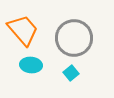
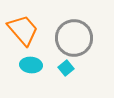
cyan square: moved 5 px left, 5 px up
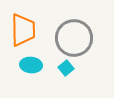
orange trapezoid: rotated 40 degrees clockwise
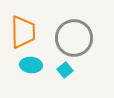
orange trapezoid: moved 2 px down
cyan square: moved 1 px left, 2 px down
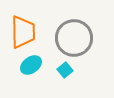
cyan ellipse: rotated 40 degrees counterclockwise
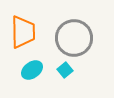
cyan ellipse: moved 1 px right, 5 px down
